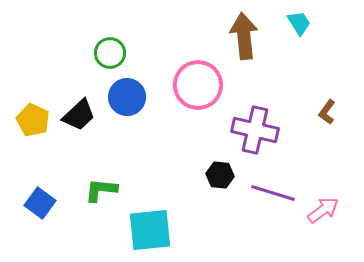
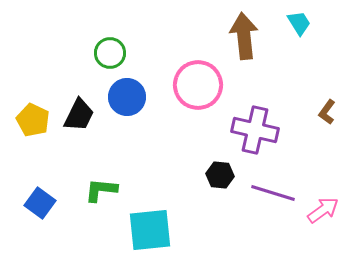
black trapezoid: rotated 21 degrees counterclockwise
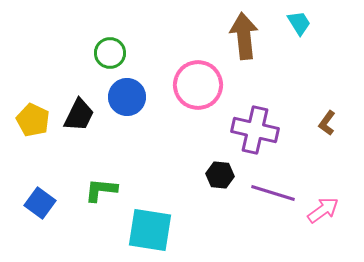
brown L-shape: moved 11 px down
cyan square: rotated 15 degrees clockwise
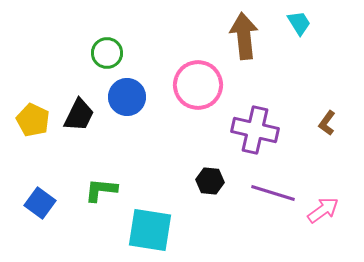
green circle: moved 3 px left
black hexagon: moved 10 px left, 6 px down
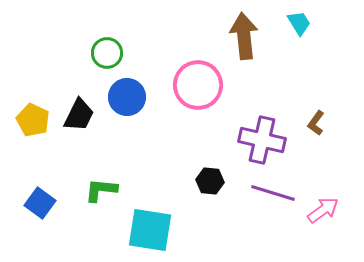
brown L-shape: moved 11 px left
purple cross: moved 7 px right, 10 px down
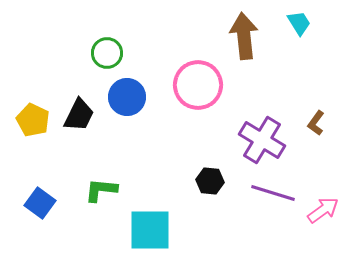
purple cross: rotated 18 degrees clockwise
cyan square: rotated 9 degrees counterclockwise
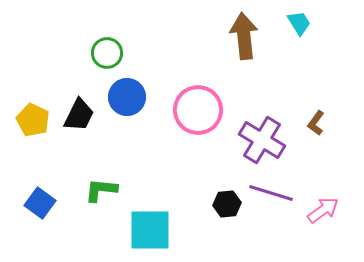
pink circle: moved 25 px down
black hexagon: moved 17 px right, 23 px down; rotated 12 degrees counterclockwise
purple line: moved 2 px left
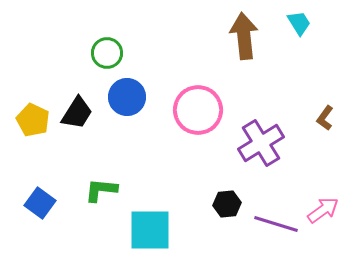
black trapezoid: moved 2 px left, 2 px up; rotated 6 degrees clockwise
brown L-shape: moved 9 px right, 5 px up
purple cross: moved 1 px left, 3 px down; rotated 27 degrees clockwise
purple line: moved 5 px right, 31 px down
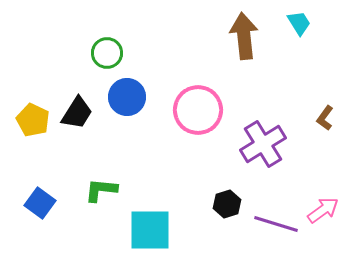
purple cross: moved 2 px right, 1 px down
black hexagon: rotated 12 degrees counterclockwise
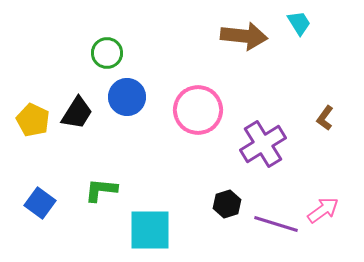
brown arrow: rotated 102 degrees clockwise
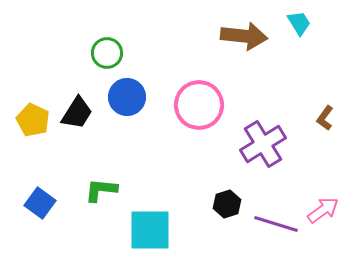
pink circle: moved 1 px right, 5 px up
